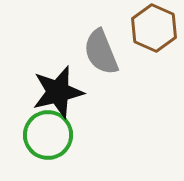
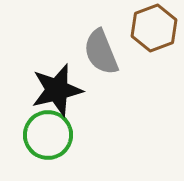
brown hexagon: rotated 15 degrees clockwise
black star: moved 1 px left, 2 px up
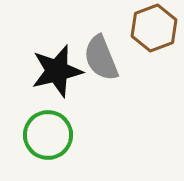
gray semicircle: moved 6 px down
black star: moved 19 px up
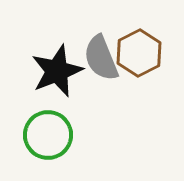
brown hexagon: moved 15 px left, 25 px down; rotated 6 degrees counterclockwise
black star: rotated 8 degrees counterclockwise
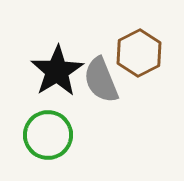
gray semicircle: moved 22 px down
black star: rotated 10 degrees counterclockwise
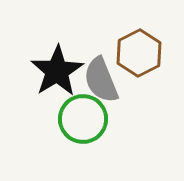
green circle: moved 35 px right, 16 px up
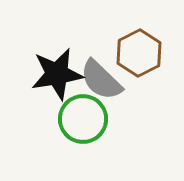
black star: moved 3 px down; rotated 22 degrees clockwise
gray semicircle: rotated 24 degrees counterclockwise
